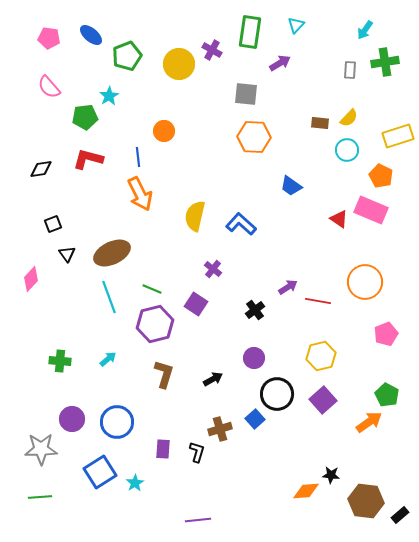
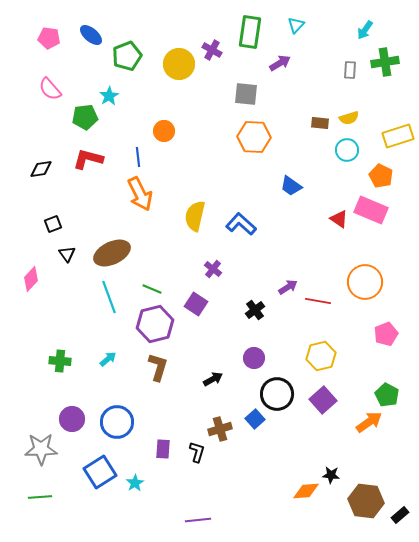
pink semicircle at (49, 87): moved 1 px right, 2 px down
yellow semicircle at (349, 118): rotated 30 degrees clockwise
brown L-shape at (164, 374): moved 6 px left, 7 px up
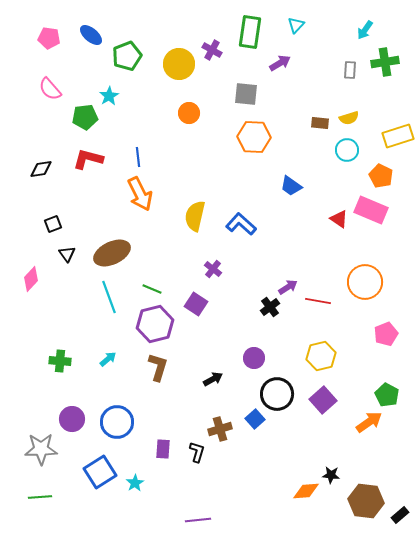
orange circle at (164, 131): moved 25 px right, 18 px up
black cross at (255, 310): moved 15 px right, 3 px up
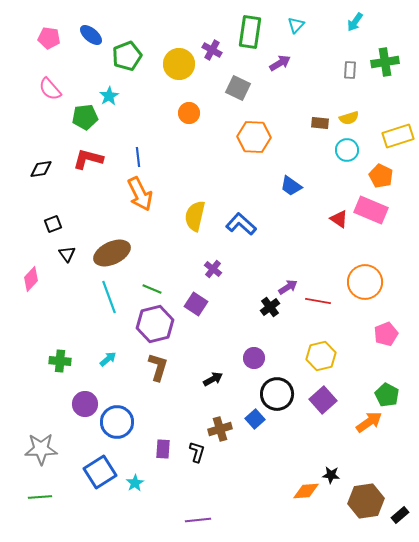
cyan arrow at (365, 30): moved 10 px left, 8 px up
gray square at (246, 94): moved 8 px left, 6 px up; rotated 20 degrees clockwise
purple circle at (72, 419): moved 13 px right, 15 px up
brown hexagon at (366, 501): rotated 16 degrees counterclockwise
